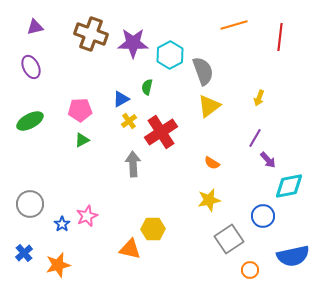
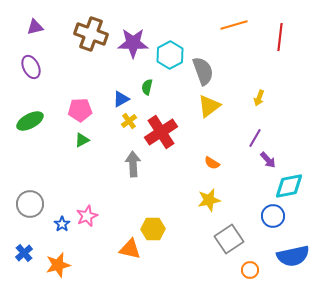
blue circle: moved 10 px right
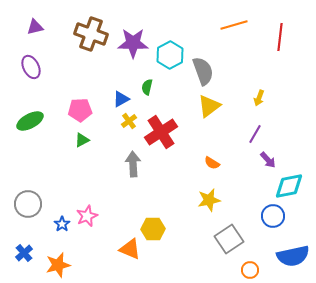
purple line: moved 4 px up
gray circle: moved 2 px left
orange triangle: rotated 10 degrees clockwise
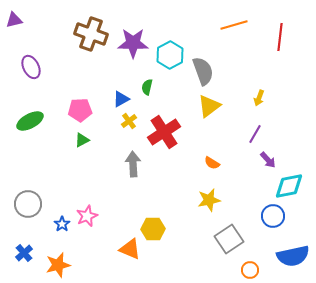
purple triangle: moved 21 px left, 7 px up
red cross: moved 3 px right
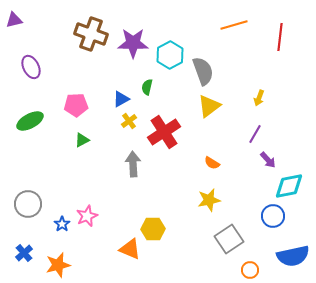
pink pentagon: moved 4 px left, 5 px up
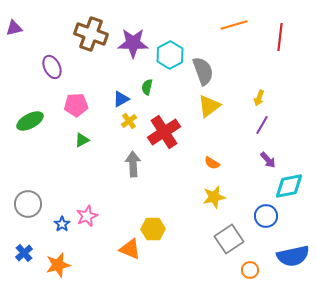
purple triangle: moved 8 px down
purple ellipse: moved 21 px right
purple line: moved 7 px right, 9 px up
yellow star: moved 5 px right, 3 px up
blue circle: moved 7 px left
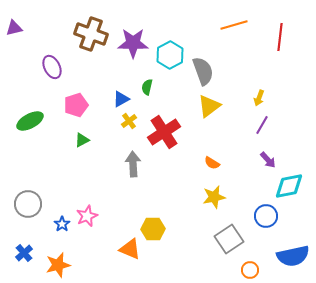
pink pentagon: rotated 15 degrees counterclockwise
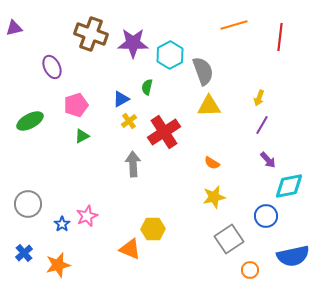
yellow triangle: rotated 35 degrees clockwise
green triangle: moved 4 px up
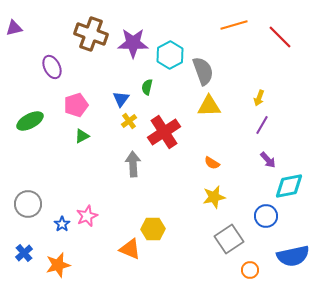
red line: rotated 52 degrees counterclockwise
blue triangle: rotated 24 degrees counterclockwise
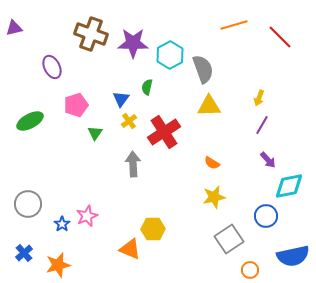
gray semicircle: moved 2 px up
green triangle: moved 13 px right, 3 px up; rotated 28 degrees counterclockwise
